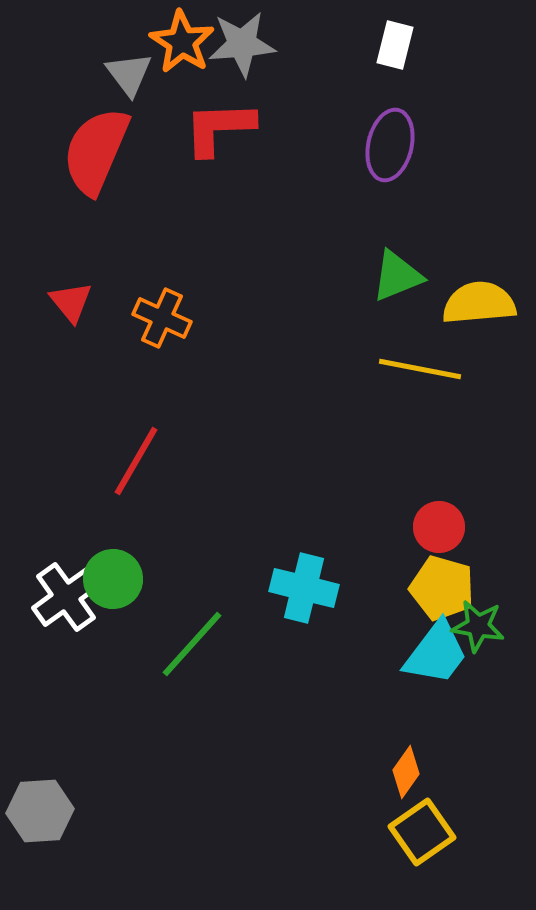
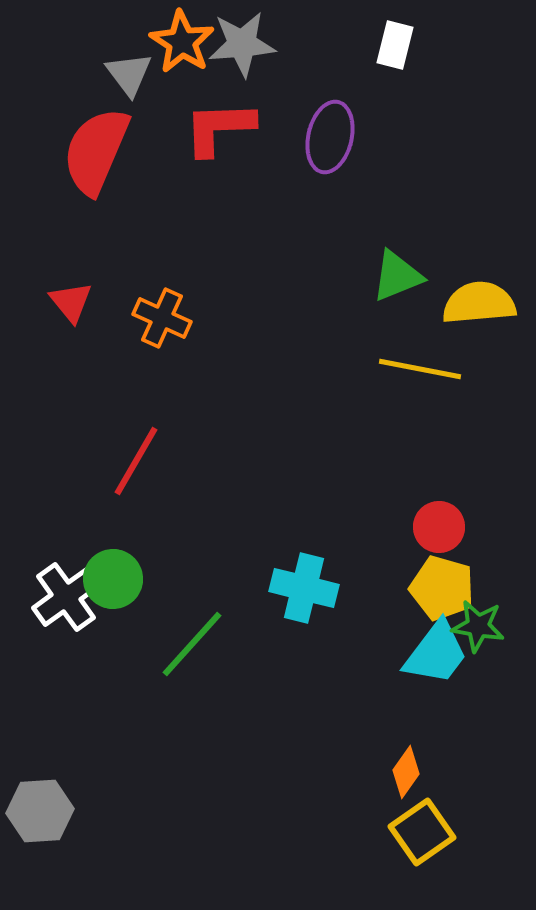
purple ellipse: moved 60 px left, 8 px up
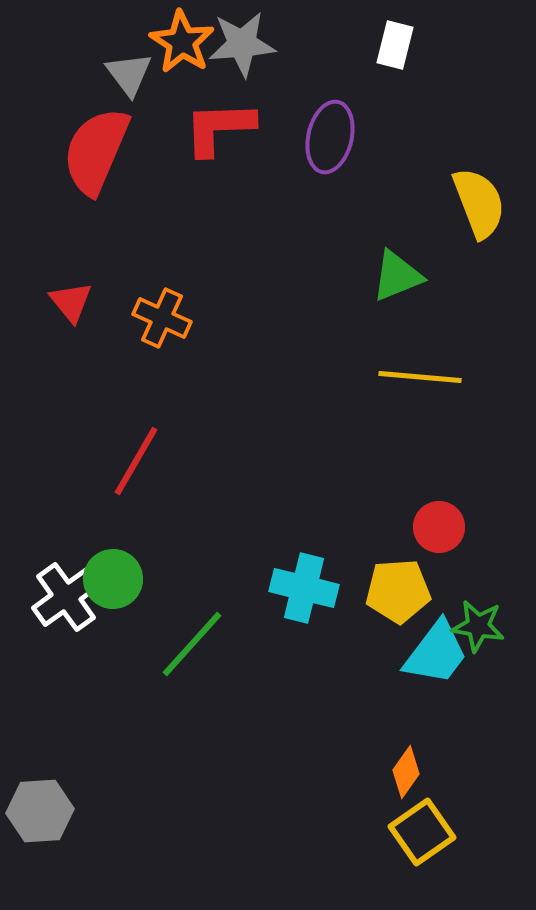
yellow semicircle: moved 100 px up; rotated 74 degrees clockwise
yellow line: moved 8 px down; rotated 6 degrees counterclockwise
yellow pentagon: moved 44 px left, 3 px down; rotated 20 degrees counterclockwise
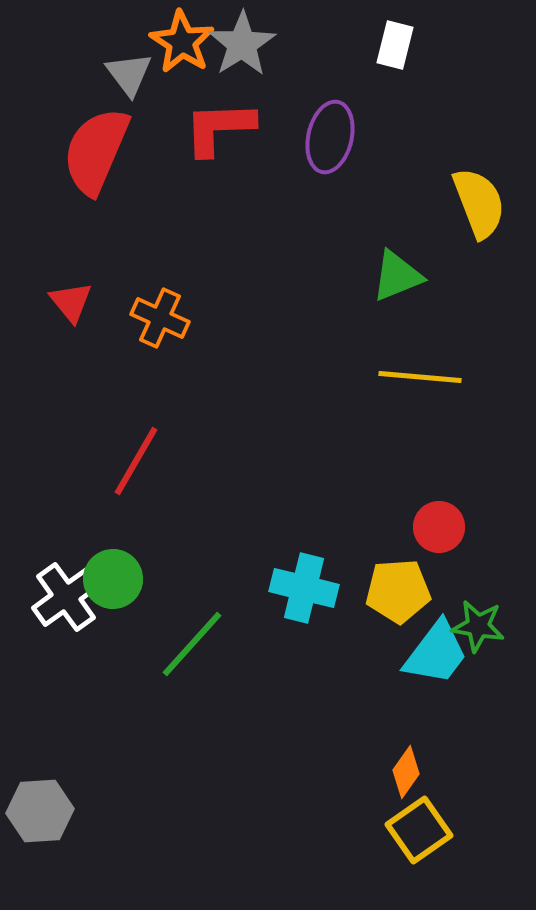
gray star: rotated 28 degrees counterclockwise
orange cross: moved 2 px left
yellow square: moved 3 px left, 2 px up
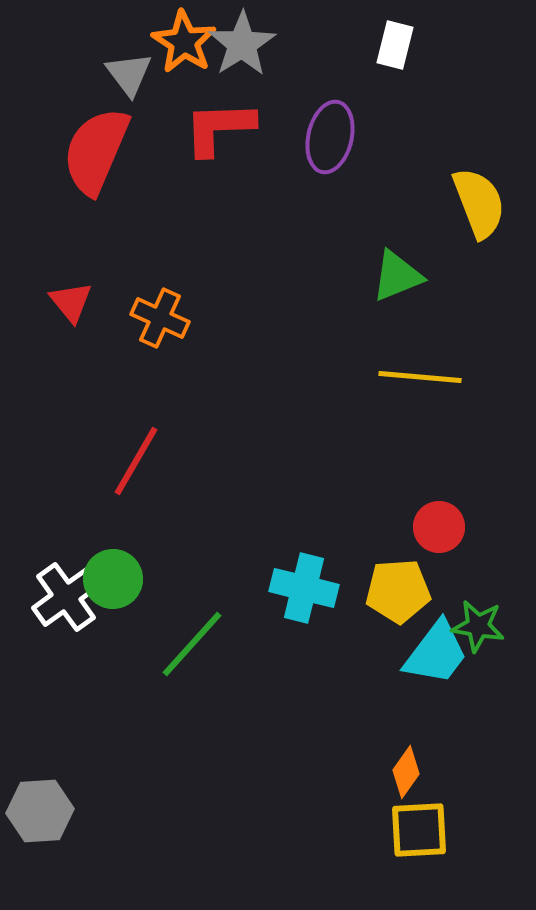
orange star: moved 2 px right
yellow square: rotated 32 degrees clockwise
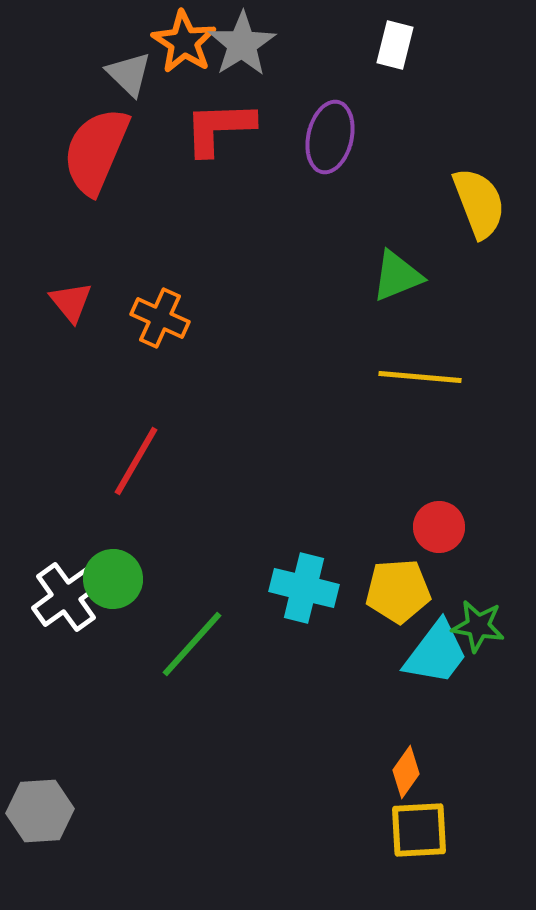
gray triangle: rotated 9 degrees counterclockwise
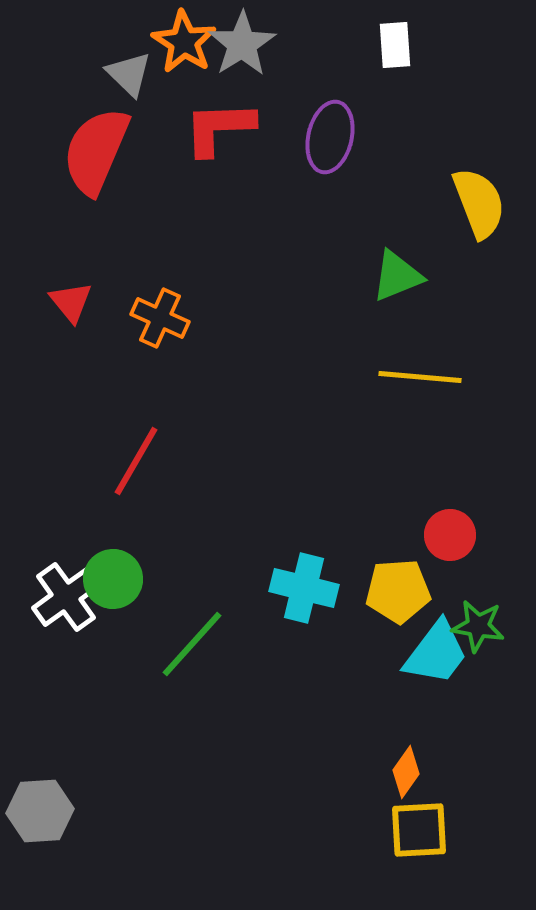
white rectangle: rotated 18 degrees counterclockwise
red circle: moved 11 px right, 8 px down
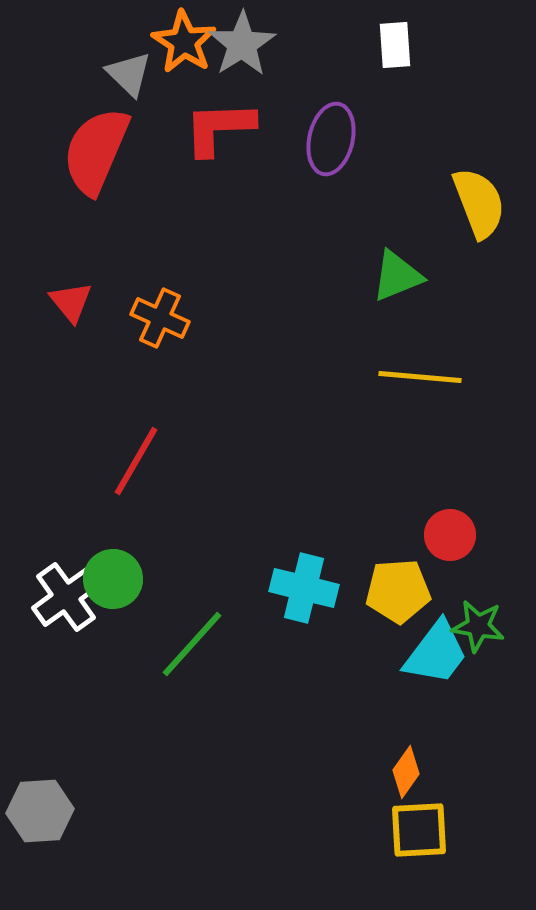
purple ellipse: moved 1 px right, 2 px down
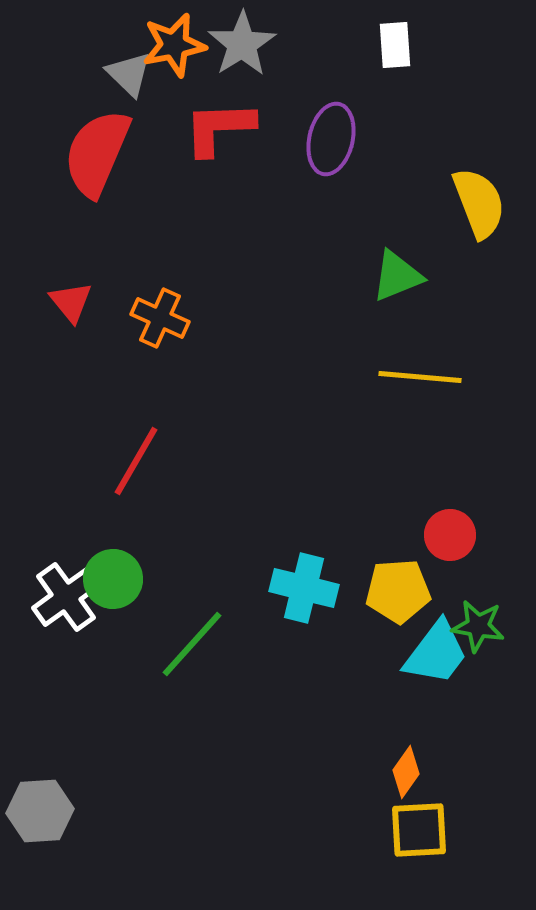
orange star: moved 10 px left, 3 px down; rotated 28 degrees clockwise
red semicircle: moved 1 px right, 2 px down
